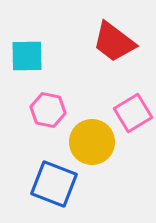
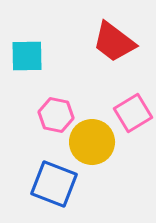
pink hexagon: moved 8 px right, 5 px down
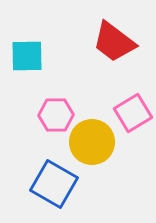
pink hexagon: rotated 12 degrees counterclockwise
blue square: rotated 9 degrees clockwise
